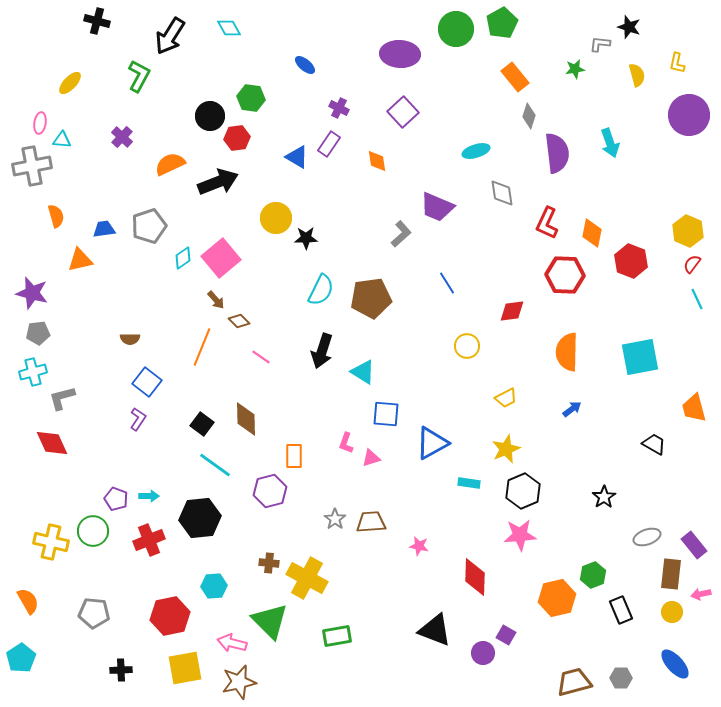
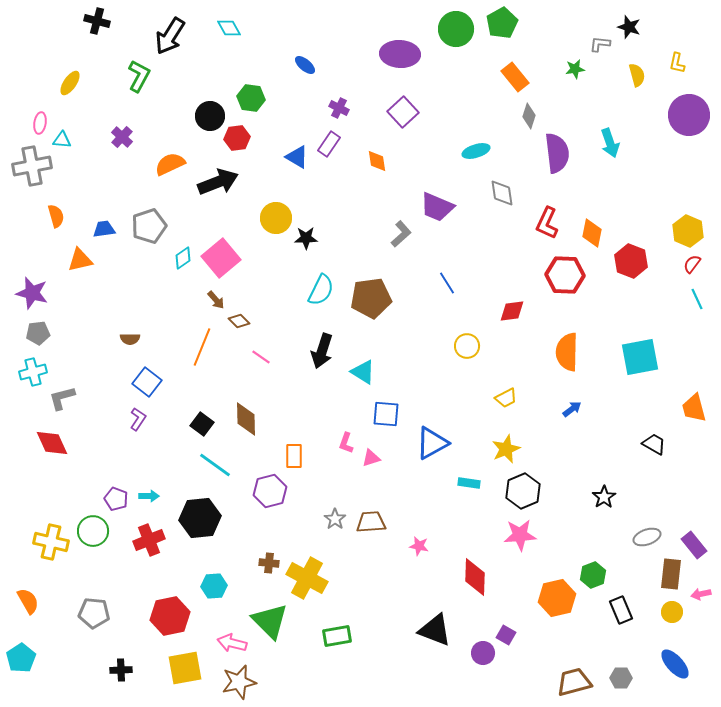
yellow ellipse at (70, 83): rotated 10 degrees counterclockwise
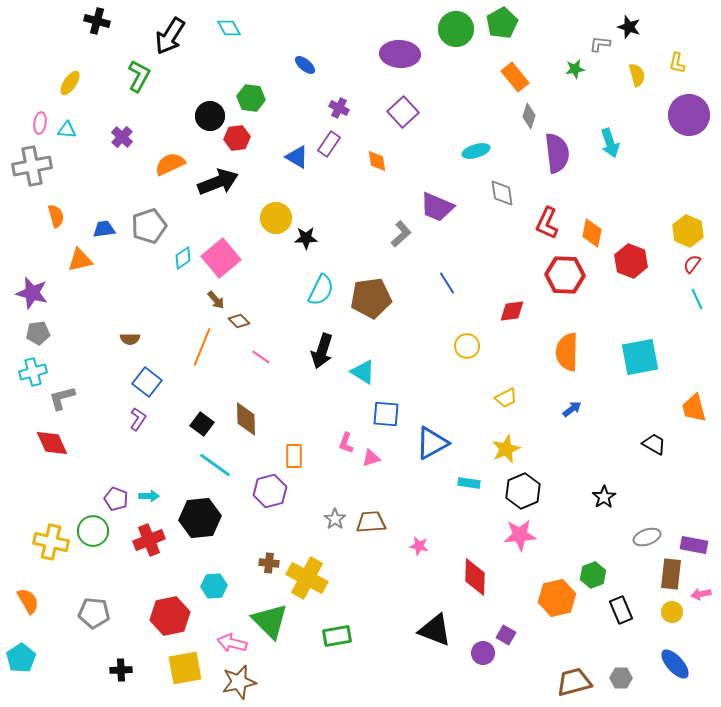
cyan triangle at (62, 140): moved 5 px right, 10 px up
purple rectangle at (694, 545): rotated 40 degrees counterclockwise
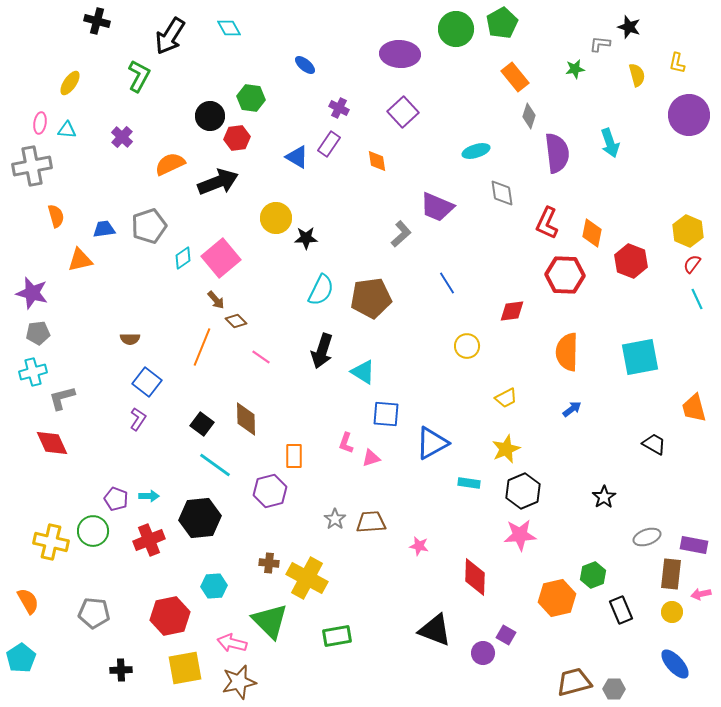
brown diamond at (239, 321): moved 3 px left
gray hexagon at (621, 678): moved 7 px left, 11 px down
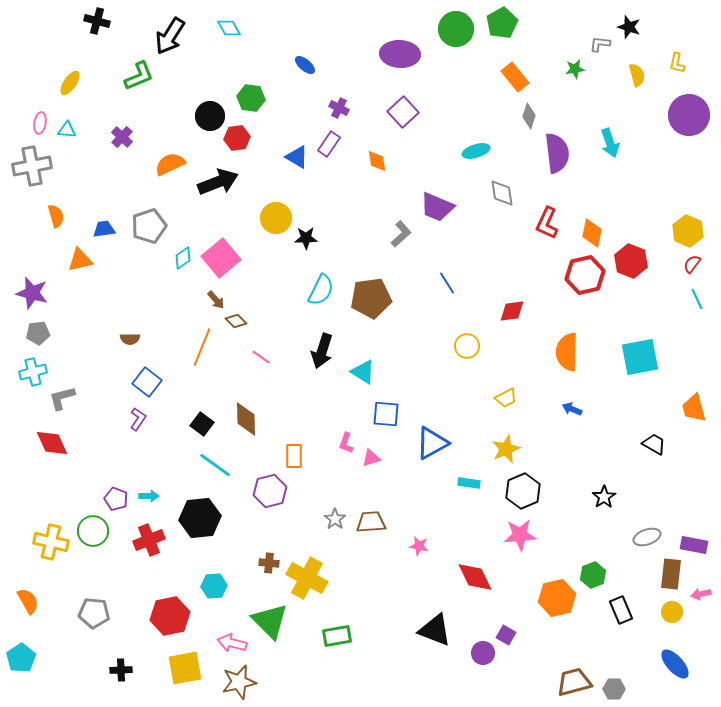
green L-shape at (139, 76): rotated 40 degrees clockwise
red hexagon at (565, 275): moved 20 px right; rotated 15 degrees counterclockwise
blue arrow at (572, 409): rotated 120 degrees counterclockwise
red diamond at (475, 577): rotated 27 degrees counterclockwise
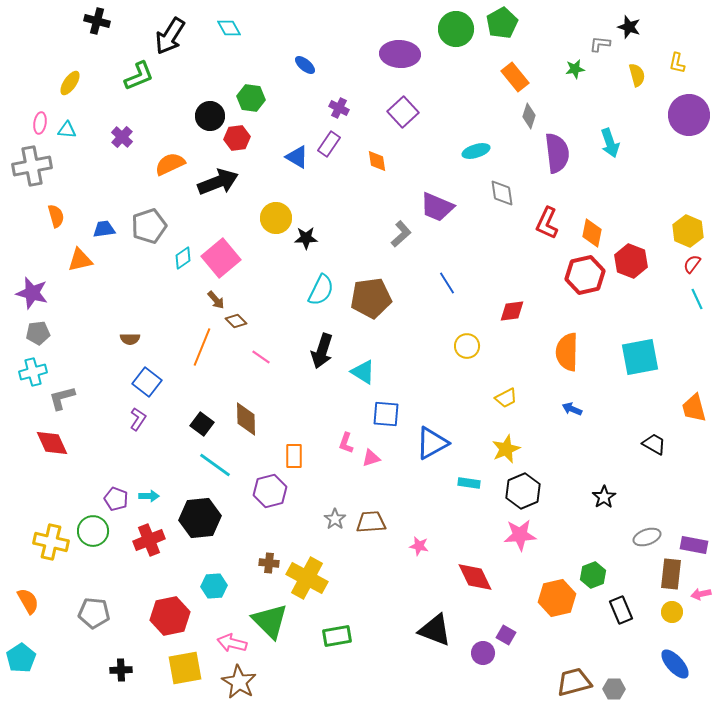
brown star at (239, 682): rotated 28 degrees counterclockwise
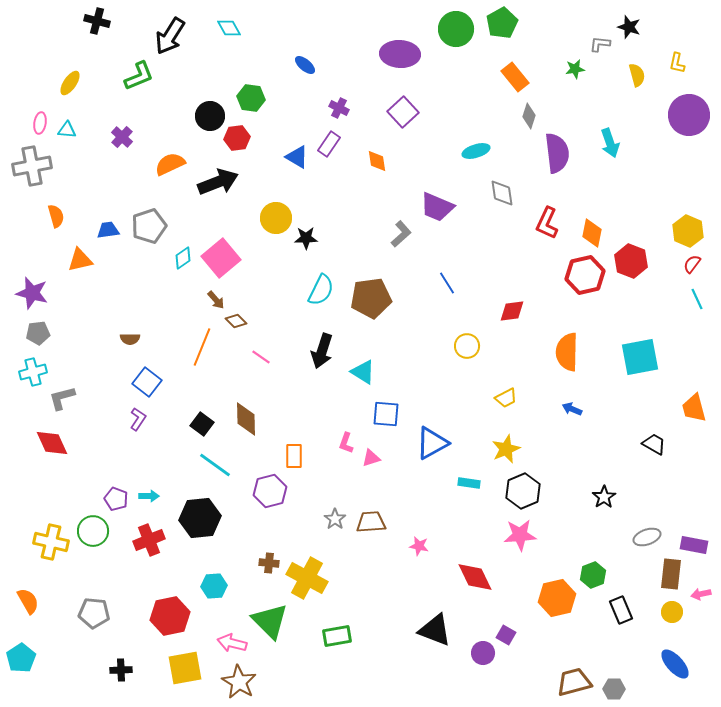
blue trapezoid at (104, 229): moved 4 px right, 1 px down
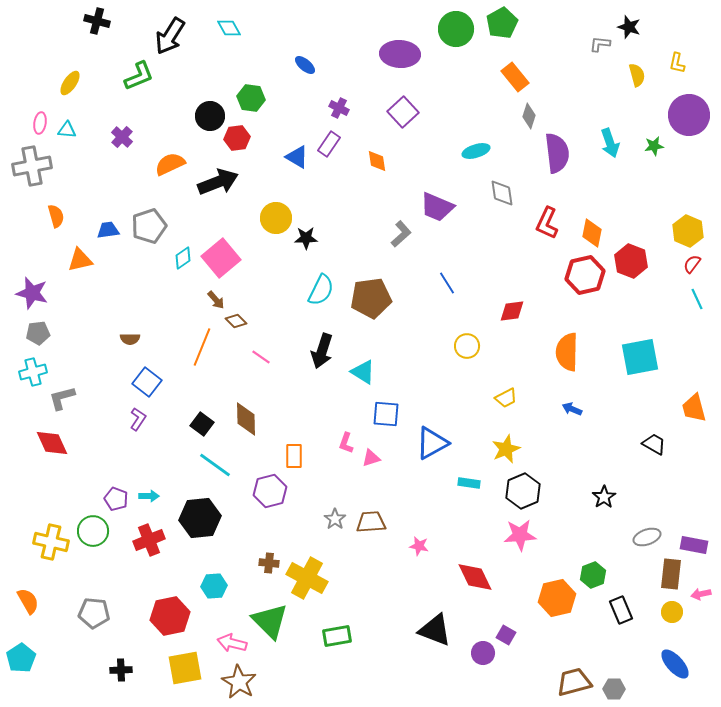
green star at (575, 69): moved 79 px right, 77 px down
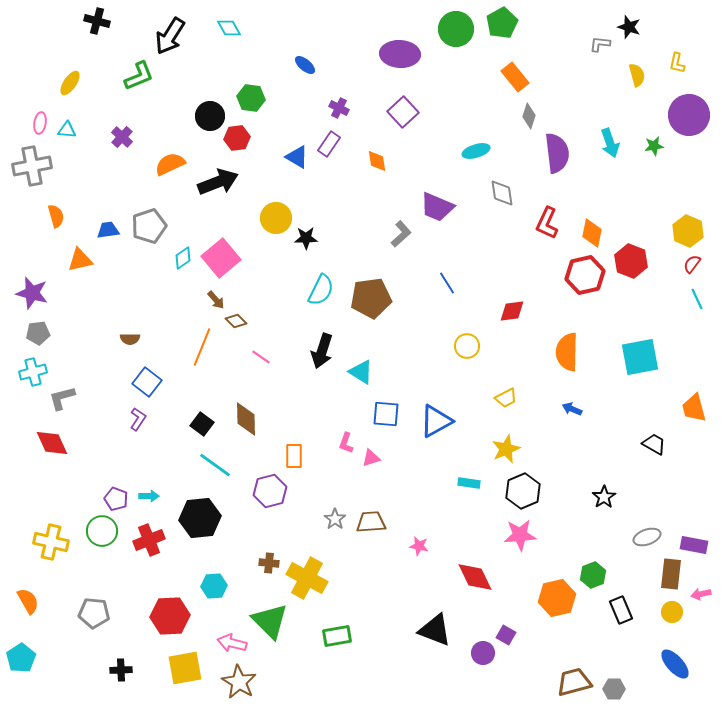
cyan triangle at (363, 372): moved 2 px left
blue triangle at (432, 443): moved 4 px right, 22 px up
green circle at (93, 531): moved 9 px right
red hexagon at (170, 616): rotated 9 degrees clockwise
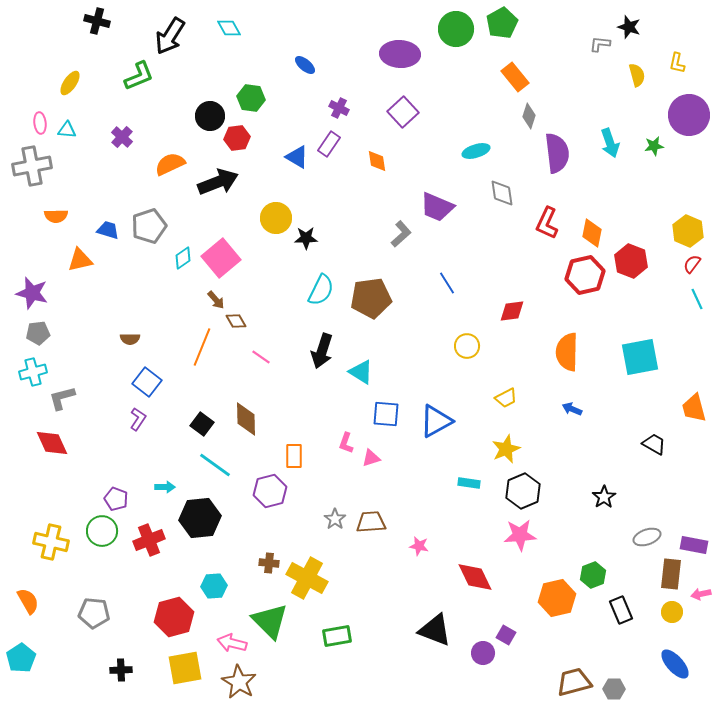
pink ellipse at (40, 123): rotated 15 degrees counterclockwise
orange semicircle at (56, 216): rotated 105 degrees clockwise
blue trapezoid at (108, 230): rotated 25 degrees clockwise
brown diamond at (236, 321): rotated 15 degrees clockwise
cyan arrow at (149, 496): moved 16 px right, 9 px up
red hexagon at (170, 616): moved 4 px right, 1 px down; rotated 12 degrees counterclockwise
